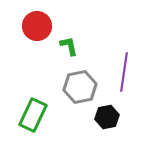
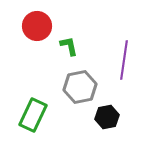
purple line: moved 12 px up
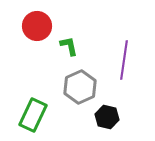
gray hexagon: rotated 12 degrees counterclockwise
black hexagon: rotated 25 degrees clockwise
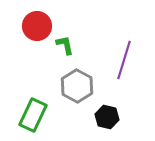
green L-shape: moved 4 px left, 1 px up
purple line: rotated 9 degrees clockwise
gray hexagon: moved 3 px left, 1 px up; rotated 8 degrees counterclockwise
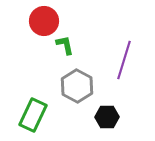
red circle: moved 7 px right, 5 px up
black hexagon: rotated 15 degrees counterclockwise
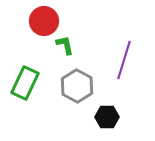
green rectangle: moved 8 px left, 32 px up
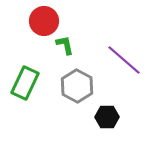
purple line: rotated 66 degrees counterclockwise
